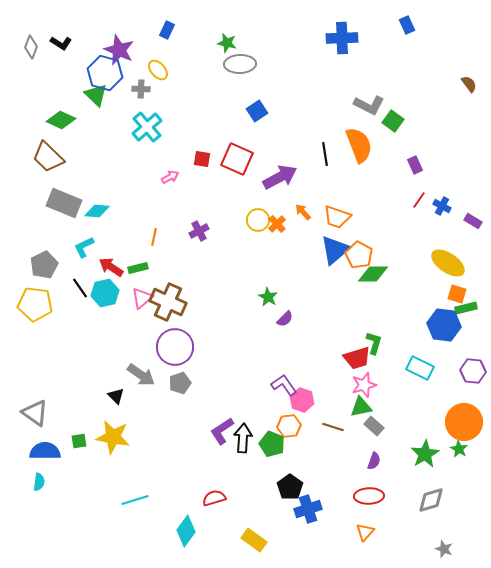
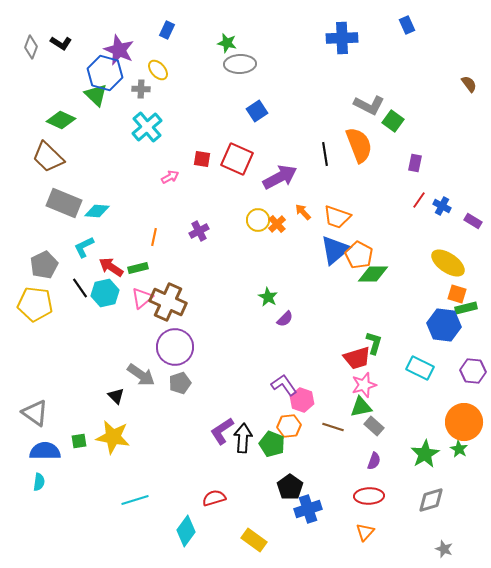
purple rectangle at (415, 165): moved 2 px up; rotated 36 degrees clockwise
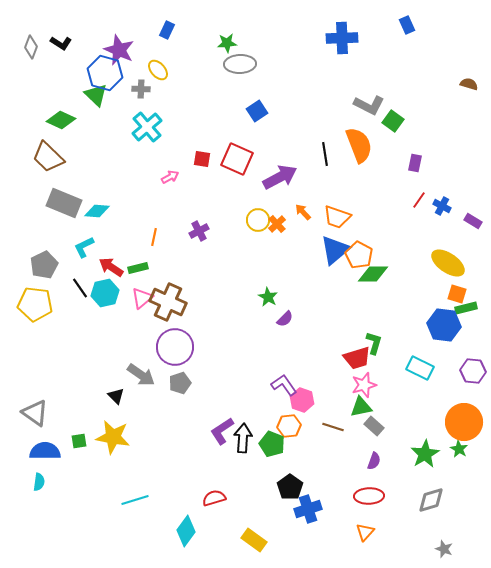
green star at (227, 43): rotated 18 degrees counterclockwise
brown semicircle at (469, 84): rotated 36 degrees counterclockwise
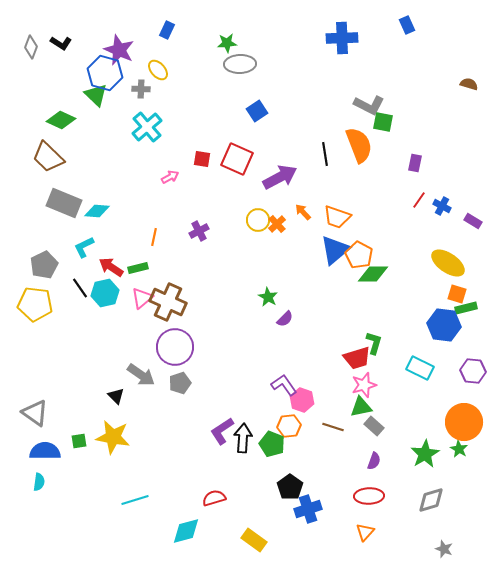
green square at (393, 121): moved 10 px left, 1 px down; rotated 25 degrees counterclockwise
cyan diamond at (186, 531): rotated 40 degrees clockwise
